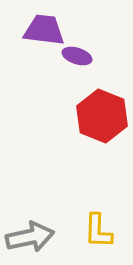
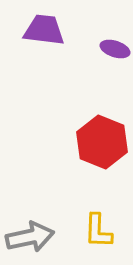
purple ellipse: moved 38 px right, 7 px up
red hexagon: moved 26 px down
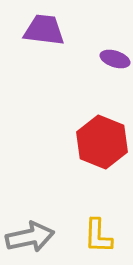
purple ellipse: moved 10 px down
yellow L-shape: moved 5 px down
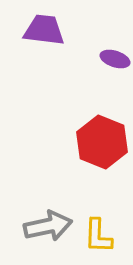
gray arrow: moved 18 px right, 11 px up
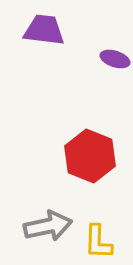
red hexagon: moved 12 px left, 14 px down
yellow L-shape: moved 6 px down
